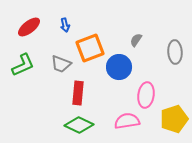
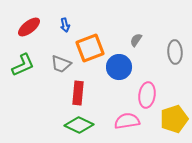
pink ellipse: moved 1 px right
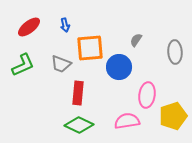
orange square: rotated 16 degrees clockwise
yellow pentagon: moved 1 px left, 3 px up
